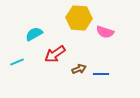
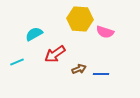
yellow hexagon: moved 1 px right, 1 px down
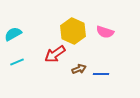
yellow hexagon: moved 7 px left, 12 px down; rotated 20 degrees clockwise
cyan semicircle: moved 21 px left
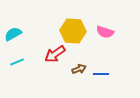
yellow hexagon: rotated 20 degrees counterclockwise
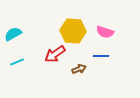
blue line: moved 18 px up
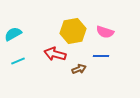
yellow hexagon: rotated 15 degrees counterclockwise
red arrow: rotated 50 degrees clockwise
cyan line: moved 1 px right, 1 px up
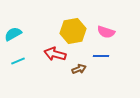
pink semicircle: moved 1 px right
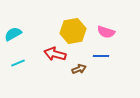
cyan line: moved 2 px down
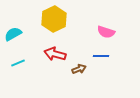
yellow hexagon: moved 19 px left, 12 px up; rotated 15 degrees counterclockwise
